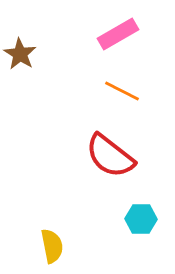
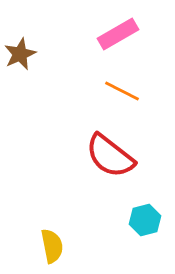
brown star: rotated 16 degrees clockwise
cyan hexagon: moved 4 px right, 1 px down; rotated 16 degrees counterclockwise
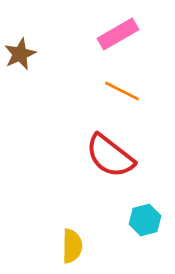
yellow semicircle: moved 20 px right; rotated 12 degrees clockwise
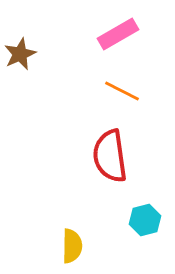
red semicircle: rotated 44 degrees clockwise
